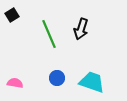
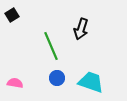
green line: moved 2 px right, 12 px down
cyan trapezoid: moved 1 px left
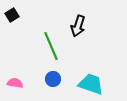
black arrow: moved 3 px left, 3 px up
blue circle: moved 4 px left, 1 px down
cyan trapezoid: moved 2 px down
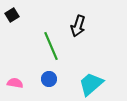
blue circle: moved 4 px left
cyan trapezoid: rotated 60 degrees counterclockwise
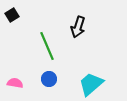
black arrow: moved 1 px down
green line: moved 4 px left
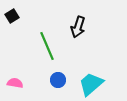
black square: moved 1 px down
blue circle: moved 9 px right, 1 px down
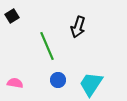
cyan trapezoid: rotated 16 degrees counterclockwise
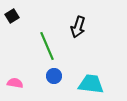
blue circle: moved 4 px left, 4 px up
cyan trapezoid: rotated 64 degrees clockwise
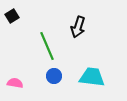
cyan trapezoid: moved 1 px right, 7 px up
